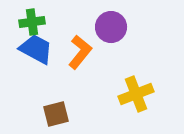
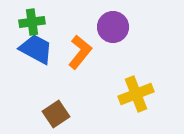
purple circle: moved 2 px right
brown square: rotated 20 degrees counterclockwise
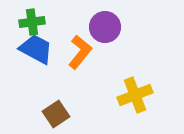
purple circle: moved 8 px left
yellow cross: moved 1 px left, 1 px down
